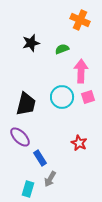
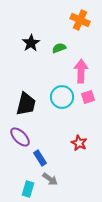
black star: rotated 18 degrees counterclockwise
green semicircle: moved 3 px left, 1 px up
gray arrow: rotated 84 degrees counterclockwise
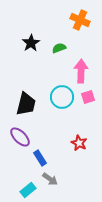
cyan rectangle: moved 1 px down; rotated 35 degrees clockwise
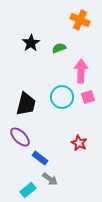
blue rectangle: rotated 21 degrees counterclockwise
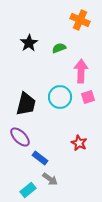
black star: moved 2 px left
cyan circle: moved 2 px left
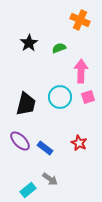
purple ellipse: moved 4 px down
blue rectangle: moved 5 px right, 10 px up
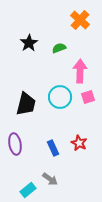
orange cross: rotated 18 degrees clockwise
pink arrow: moved 1 px left
purple ellipse: moved 5 px left, 3 px down; rotated 35 degrees clockwise
blue rectangle: moved 8 px right; rotated 28 degrees clockwise
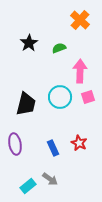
cyan rectangle: moved 4 px up
